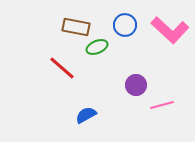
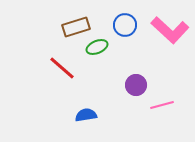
brown rectangle: rotated 28 degrees counterclockwise
blue semicircle: rotated 20 degrees clockwise
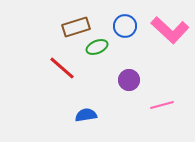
blue circle: moved 1 px down
purple circle: moved 7 px left, 5 px up
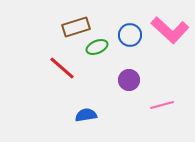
blue circle: moved 5 px right, 9 px down
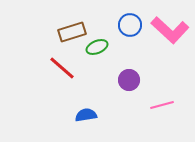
brown rectangle: moved 4 px left, 5 px down
blue circle: moved 10 px up
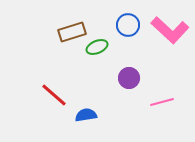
blue circle: moved 2 px left
red line: moved 8 px left, 27 px down
purple circle: moved 2 px up
pink line: moved 3 px up
